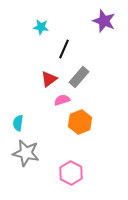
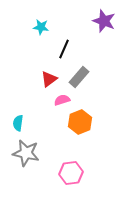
pink hexagon: rotated 25 degrees clockwise
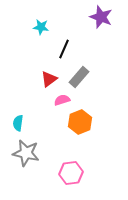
purple star: moved 3 px left, 4 px up
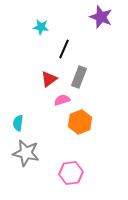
gray rectangle: rotated 20 degrees counterclockwise
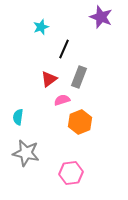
cyan star: rotated 28 degrees counterclockwise
cyan semicircle: moved 6 px up
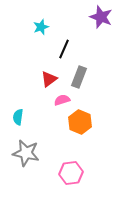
orange hexagon: rotated 15 degrees counterclockwise
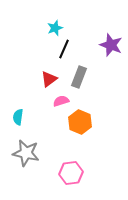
purple star: moved 10 px right, 28 px down
cyan star: moved 14 px right, 1 px down
pink semicircle: moved 1 px left, 1 px down
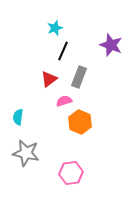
black line: moved 1 px left, 2 px down
pink semicircle: moved 3 px right
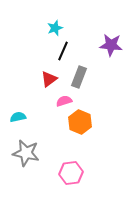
purple star: rotated 15 degrees counterclockwise
cyan semicircle: rotated 70 degrees clockwise
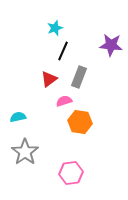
orange hexagon: rotated 15 degrees counterclockwise
gray star: moved 1 px left, 1 px up; rotated 24 degrees clockwise
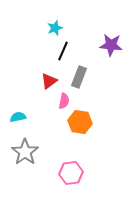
red triangle: moved 2 px down
pink semicircle: rotated 119 degrees clockwise
